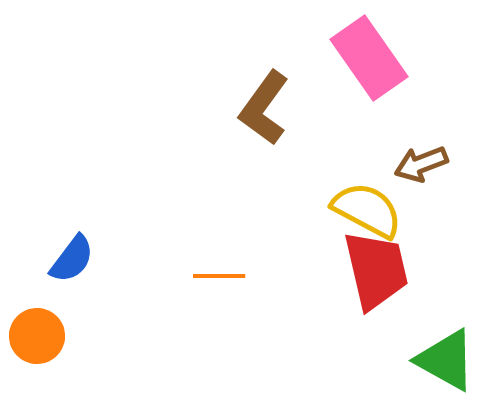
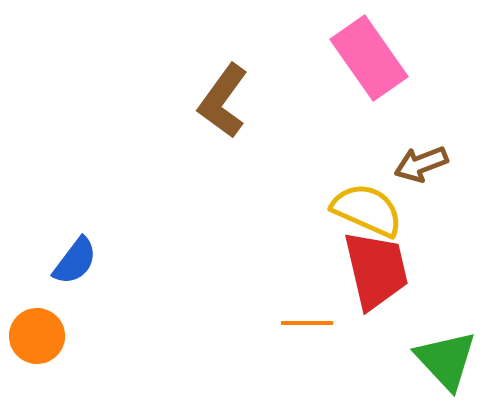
brown L-shape: moved 41 px left, 7 px up
yellow semicircle: rotated 4 degrees counterclockwise
blue semicircle: moved 3 px right, 2 px down
orange line: moved 88 px right, 47 px down
green triangle: rotated 18 degrees clockwise
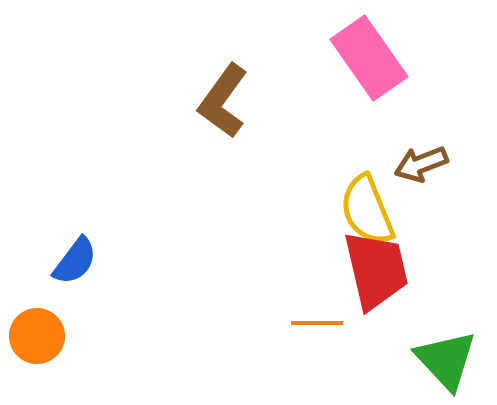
yellow semicircle: rotated 136 degrees counterclockwise
orange line: moved 10 px right
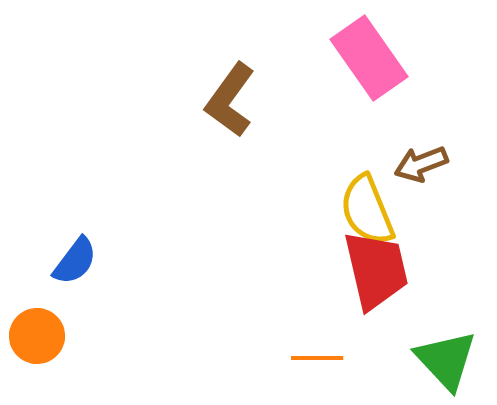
brown L-shape: moved 7 px right, 1 px up
orange line: moved 35 px down
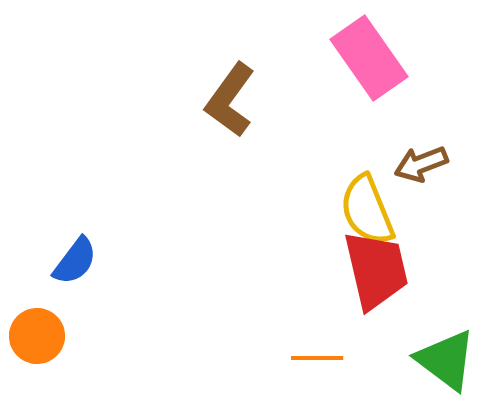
green triangle: rotated 10 degrees counterclockwise
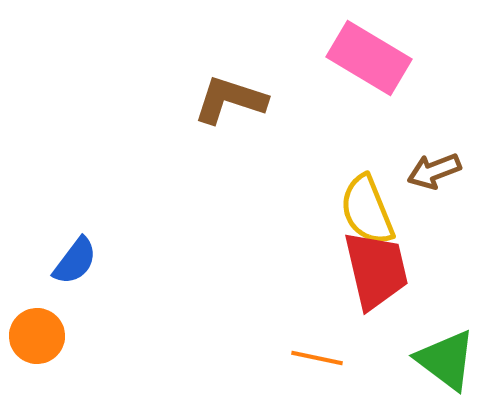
pink rectangle: rotated 24 degrees counterclockwise
brown L-shape: rotated 72 degrees clockwise
brown arrow: moved 13 px right, 7 px down
orange line: rotated 12 degrees clockwise
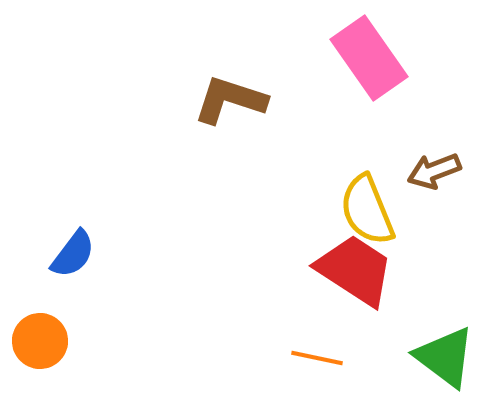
pink rectangle: rotated 24 degrees clockwise
blue semicircle: moved 2 px left, 7 px up
red trapezoid: moved 21 px left; rotated 44 degrees counterclockwise
orange circle: moved 3 px right, 5 px down
green triangle: moved 1 px left, 3 px up
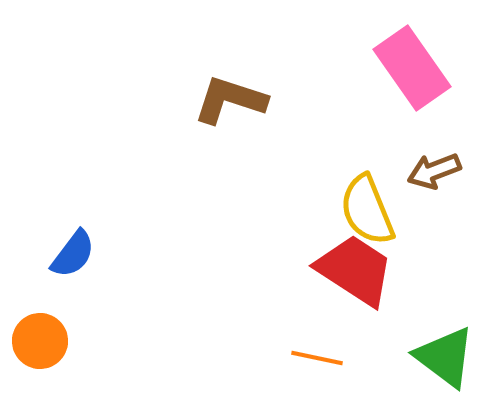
pink rectangle: moved 43 px right, 10 px down
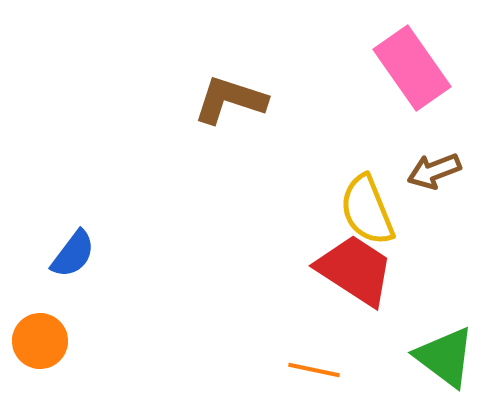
orange line: moved 3 px left, 12 px down
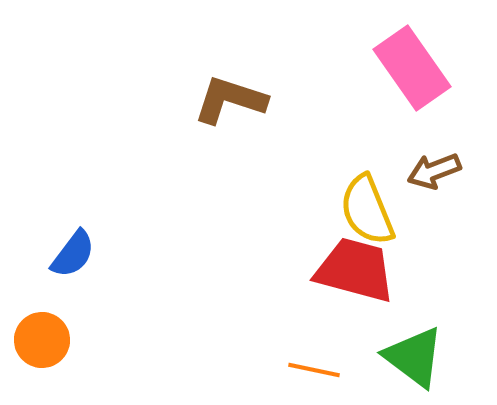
red trapezoid: rotated 18 degrees counterclockwise
orange circle: moved 2 px right, 1 px up
green triangle: moved 31 px left
